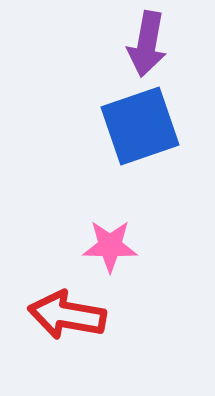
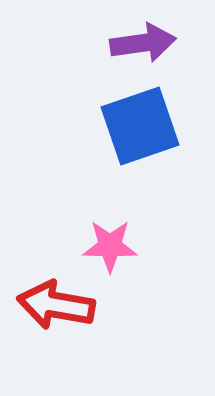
purple arrow: moved 4 px left, 1 px up; rotated 108 degrees counterclockwise
red arrow: moved 11 px left, 10 px up
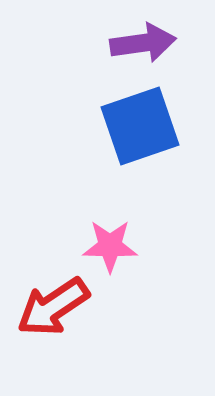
red arrow: moved 3 px left, 2 px down; rotated 44 degrees counterclockwise
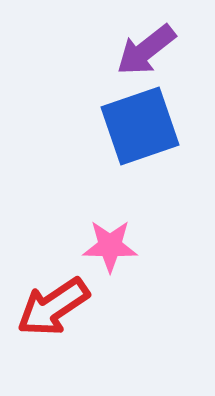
purple arrow: moved 3 px right, 7 px down; rotated 150 degrees clockwise
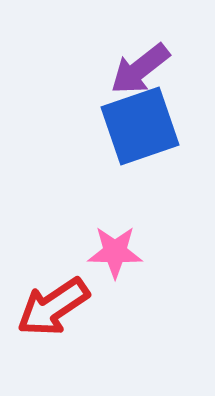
purple arrow: moved 6 px left, 19 px down
pink star: moved 5 px right, 6 px down
